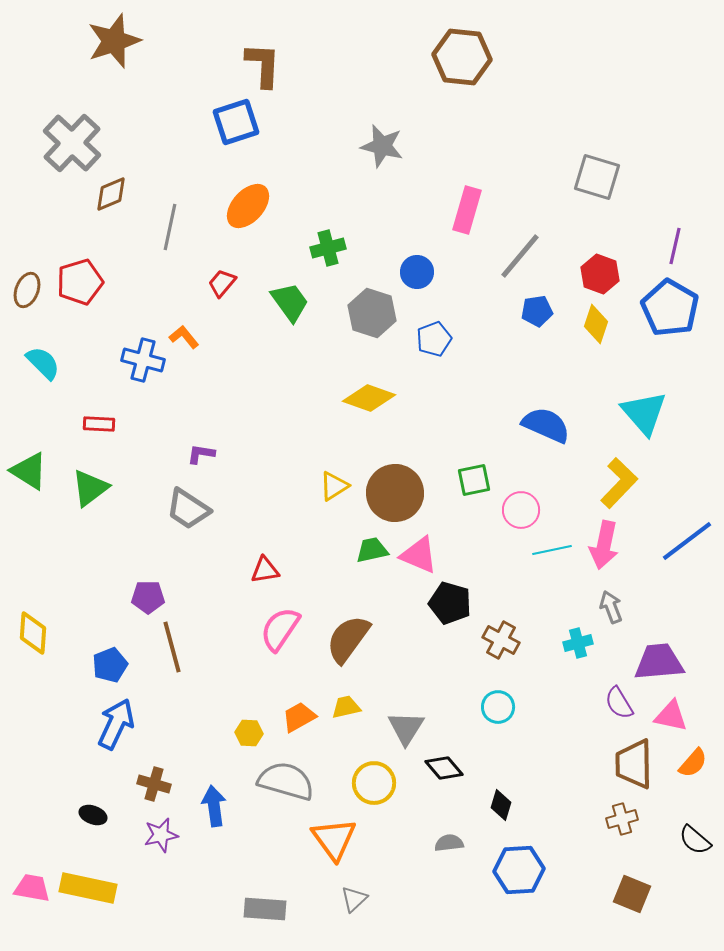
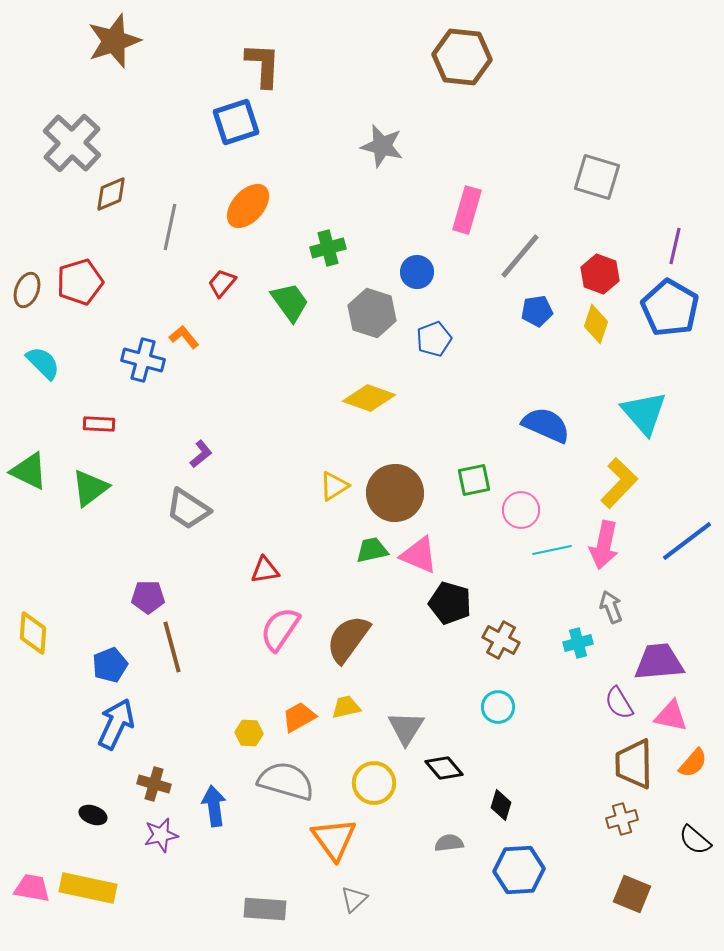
purple L-shape at (201, 454): rotated 132 degrees clockwise
green triangle at (29, 471): rotated 6 degrees counterclockwise
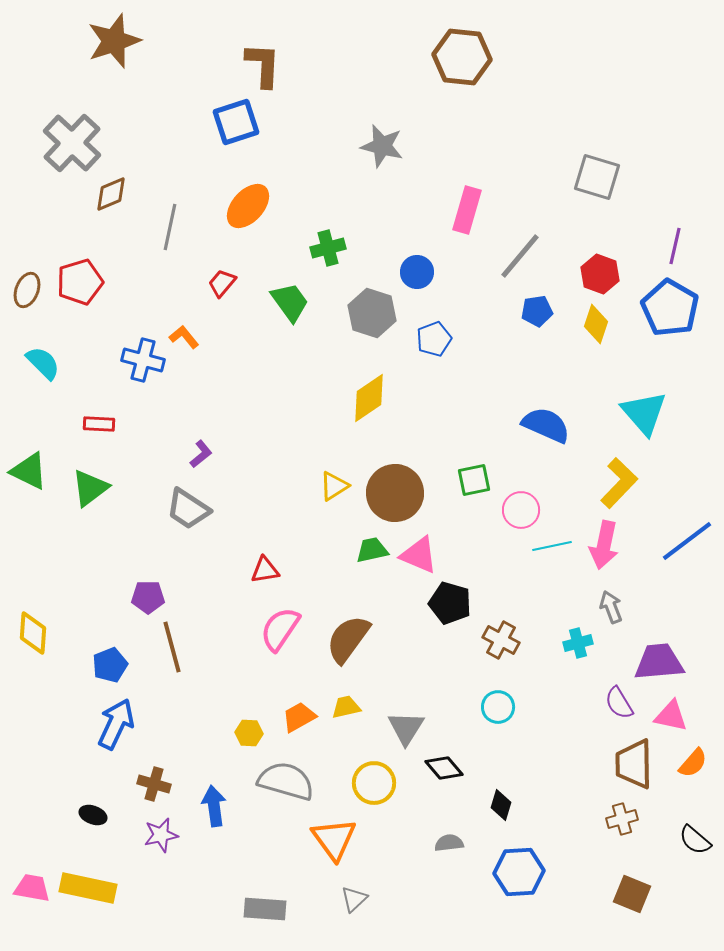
yellow diamond at (369, 398): rotated 54 degrees counterclockwise
cyan line at (552, 550): moved 4 px up
blue hexagon at (519, 870): moved 2 px down
